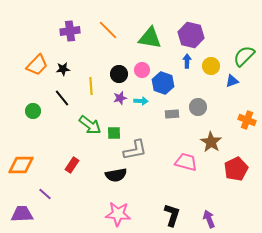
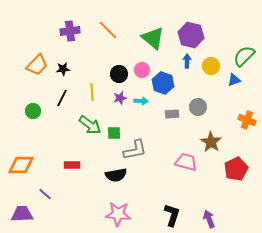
green triangle: moved 3 px right; rotated 30 degrees clockwise
blue triangle: moved 2 px right, 1 px up
yellow line: moved 1 px right, 6 px down
black line: rotated 66 degrees clockwise
red rectangle: rotated 56 degrees clockwise
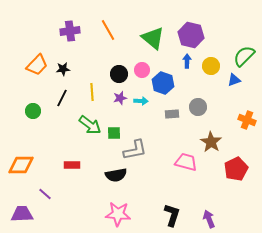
orange line: rotated 15 degrees clockwise
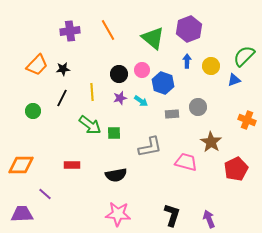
purple hexagon: moved 2 px left, 6 px up; rotated 25 degrees clockwise
cyan arrow: rotated 32 degrees clockwise
gray L-shape: moved 15 px right, 3 px up
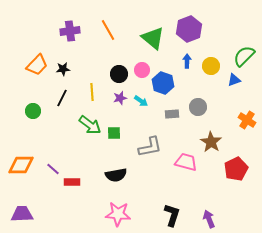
orange cross: rotated 12 degrees clockwise
red rectangle: moved 17 px down
purple line: moved 8 px right, 25 px up
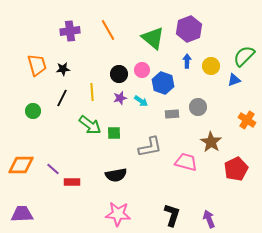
orange trapezoid: rotated 60 degrees counterclockwise
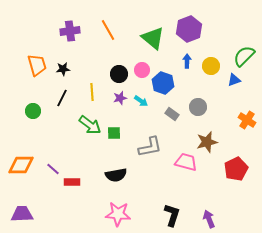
gray rectangle: rotated 40 degrees clockwise
brown star: moved 4 px left; rotated 25 degrees clockwise
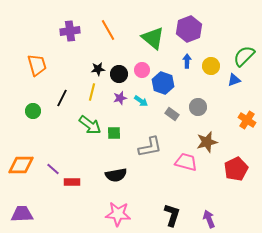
black star: moved 35 px right
yellow line: rotated 18 degrees clockwise
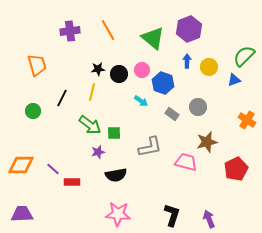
yellow circle: moved 2 px left, 1 px down
purple star: moved 22 px left, 54 px down
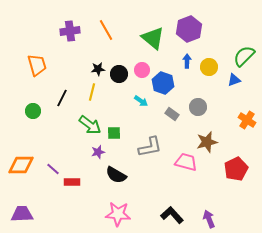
orange line: moved 2 px left
black semicircle: rotated 40 degrees clockwise
black L-shape: rotated 60 degrees counterclockwise
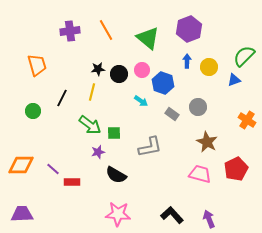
green triangle: moved 5 px left
brown star: rotated 30 degrees counterclockwise
pink trapezoid: moved 14 px right, 12 px down
